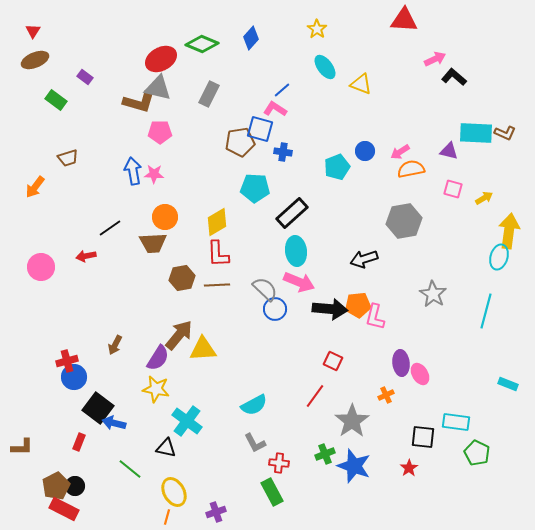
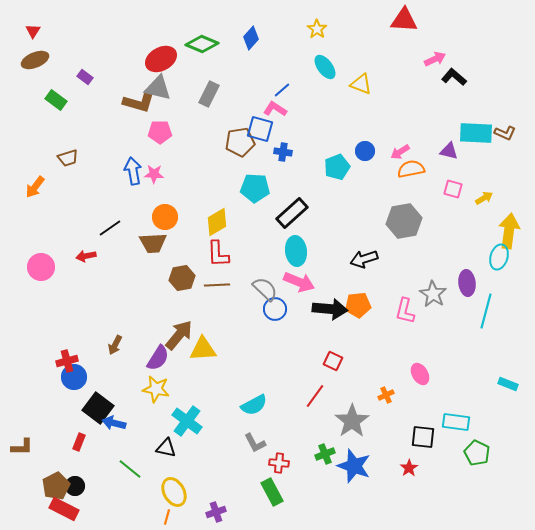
pink L-shape at (375, 317): moved 30 px right, 6 px up
purple ellipse at (401, 363): moved 66 px right, 80 px up
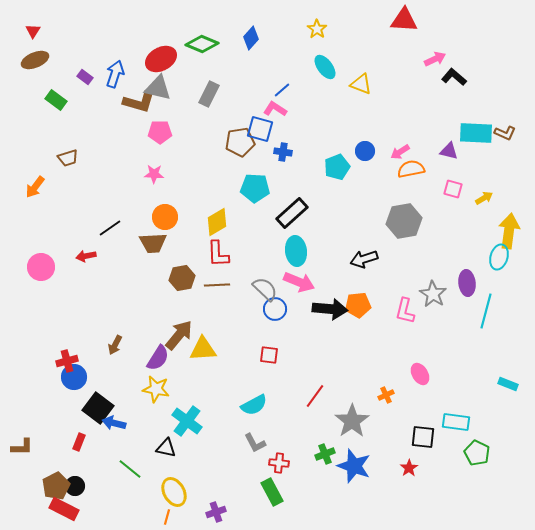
blue arrow at (133, 171): moved 18 px left, 97 px up; rotated 28 degrees clockwise
red square at (333, 361): moved 64 px left, 6 px up; rotated 18 degrees counterclockwise
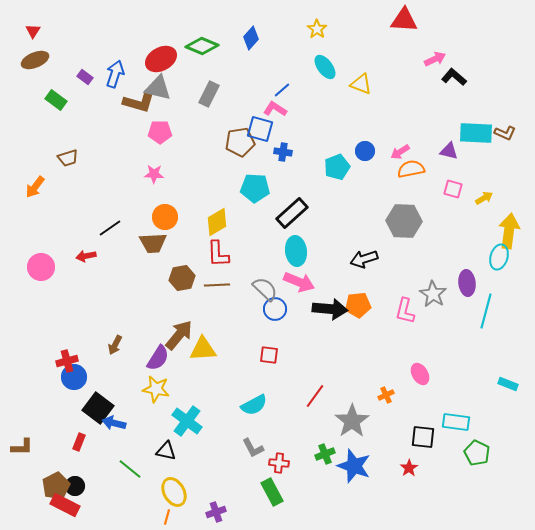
green diamond at (202, 44): moved 2 px down
gray hexagon at (404, 221): rotated 12 degrees clockwise
gray L-shape at (255, 443): moved 2 px left, 5 px down
black triangle at (166, 448): moved 3 px down
red rectangle at (64, 509): moved 1 px right, 4 px up
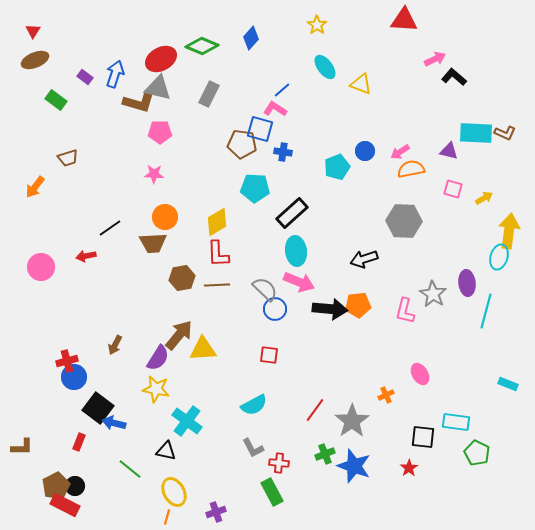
yellow star at (317, 29): moved 4 px up
brown pentagon at (240, 142): moved 2 px right, 2 px down; rotated 16 degrees clockwise
red line at (315, 396): moved 14 px down
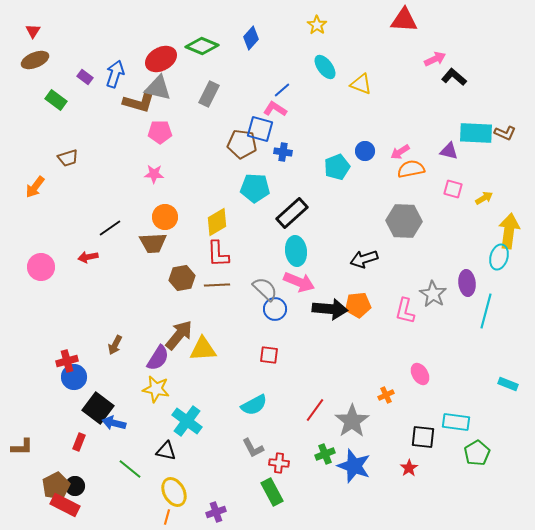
red arrow at (86, 256): moved 2 px right, 1 px down
green pentagon at (477, 453): rotated 15 degrees clockwise
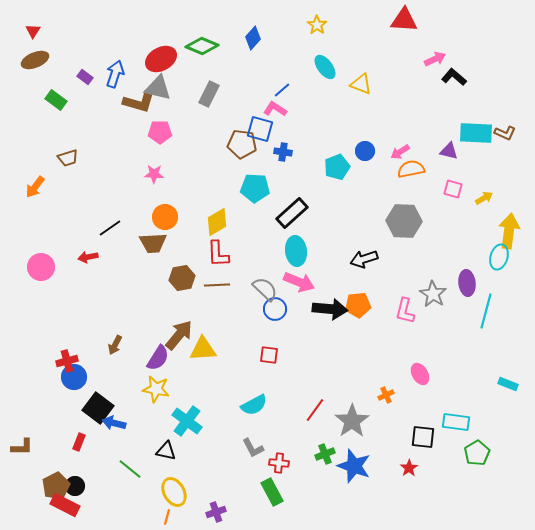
blue diamond at (251, 38): moved 2 px right
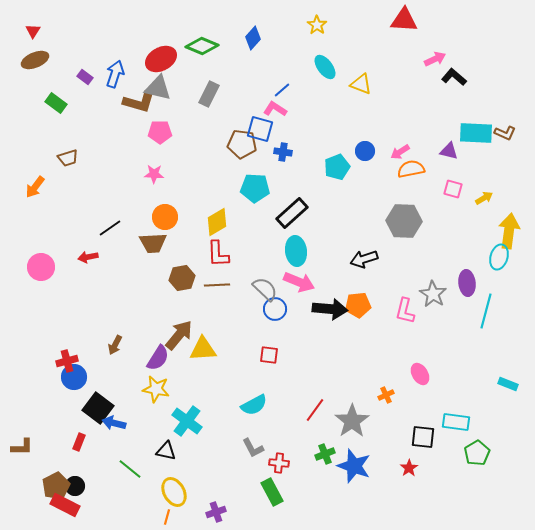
green rectangle at (56, 100): moved 3 px down
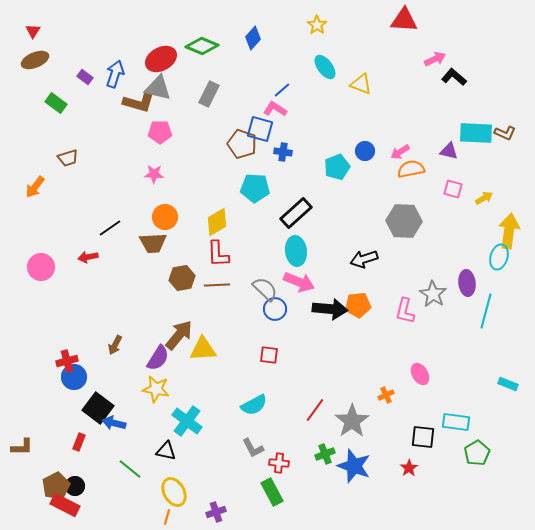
brown pentagon at (242, 144): rotated 12 degrees clockwise
black rectangle at (292, 213): moved 4 px right
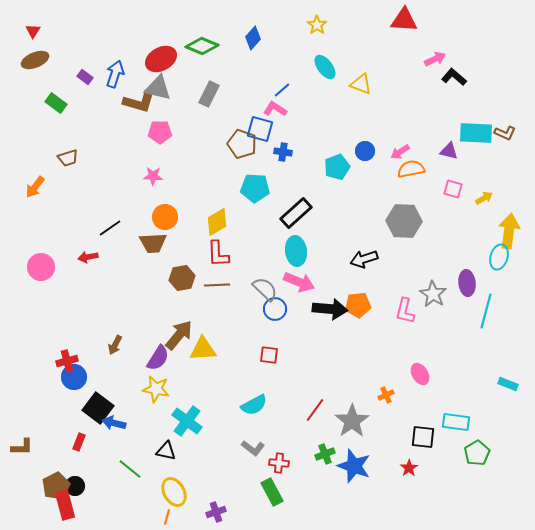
pink star at (154, 174): moved 1 px left, 2 px down
gray L-shape at (253, 448): rotated 25 degrees counterclockwise
red rectangle at (65, 505): rotated 48 degrees clockwise
